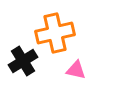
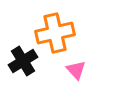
pink triangle: rotated 35 degrees clockwise
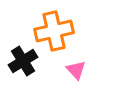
orange cross: moved 1 px left, 2 px up
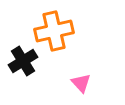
pink triangle: moved 5 px right, 13 px down
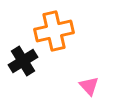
pink triangle: moved 8 px right, 3 px down
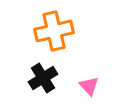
black cross: moved 20 px right, 17 px down
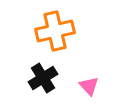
orange cross: moved 1 px right
